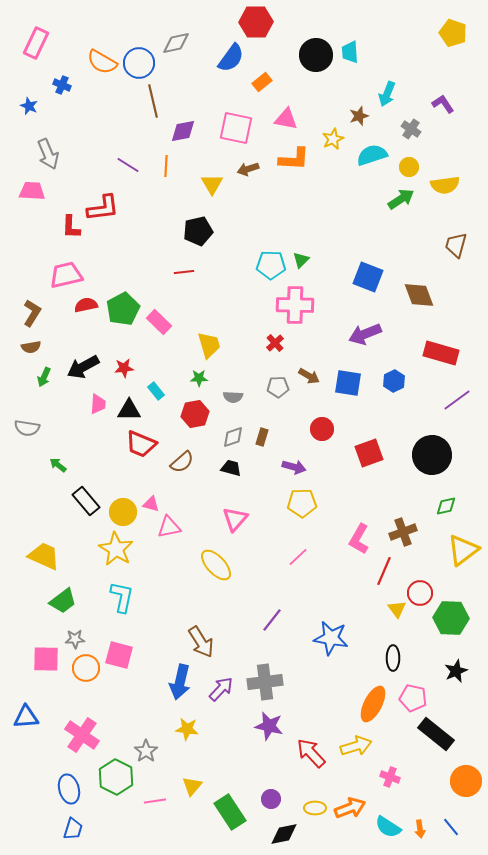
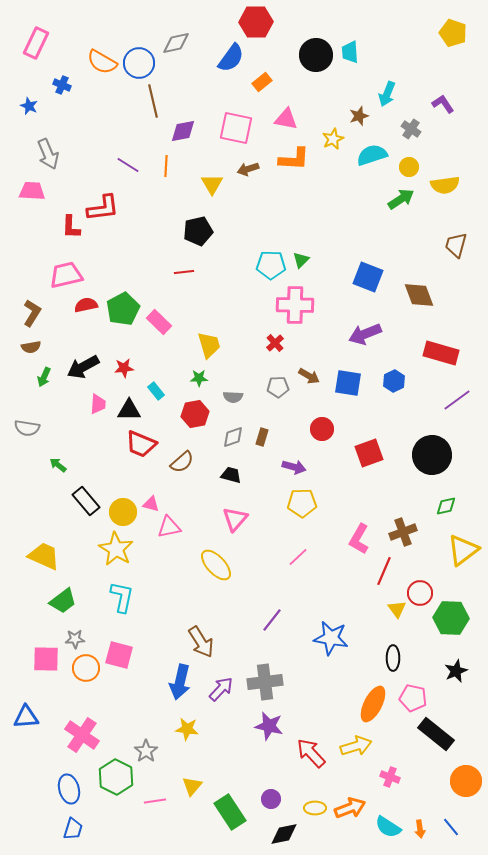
black trapezoid at (231, 468): moved 7 px down
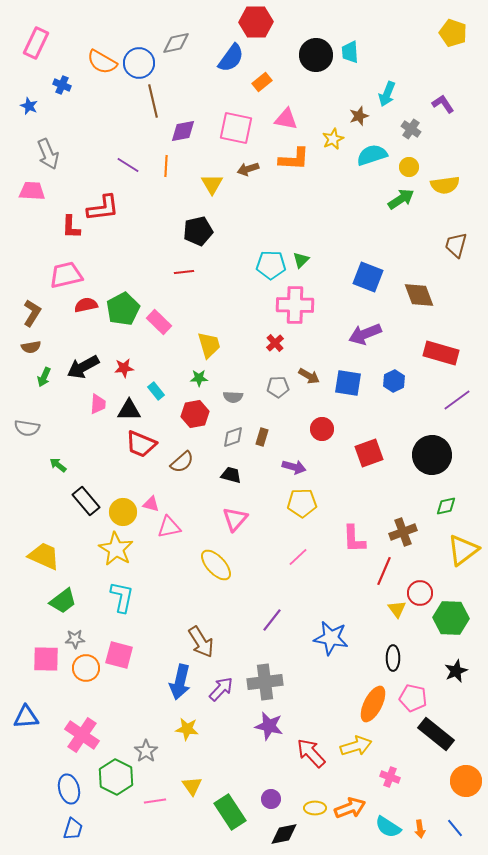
pink L-shape at (359, 539): moved 5 px left; rotated 32 degrees counterclockwise
yellow triangle at (192, 786): rotated 15 degrees counterclockwise
blue line at (451, 827): moved 4 px right, 1 px down
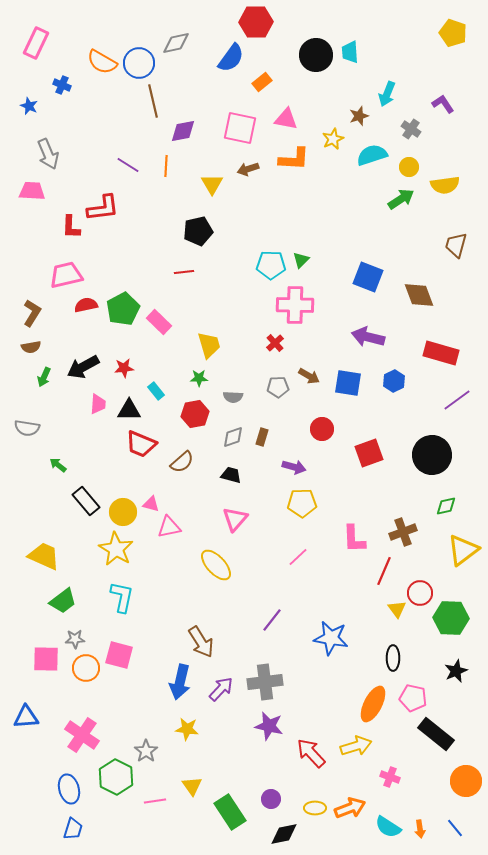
pink square at (236, 128): moved 4 px right
purple arrow at (365, 334): moved 3 px right, 3 px down; rotated 36 degrees clockwise
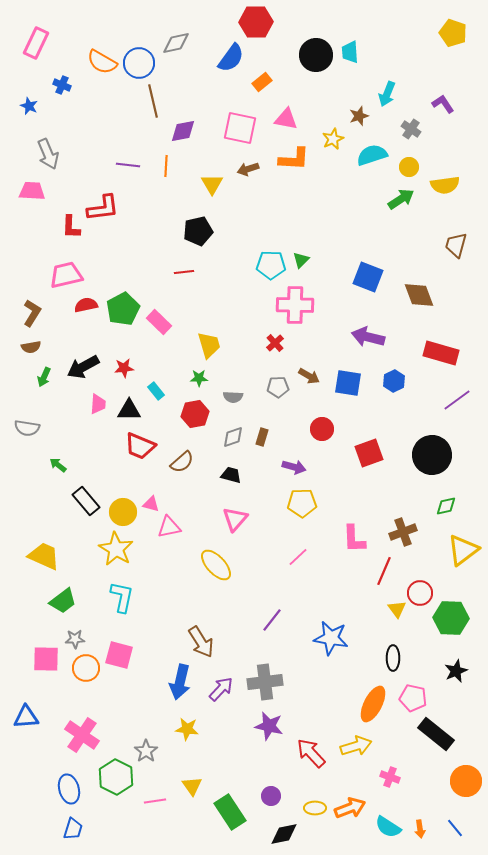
purple line at (128, 165): rotated 25 degrees counterclockwise
red trapezoid at (141, 444): moved 1 px left, 2 px down
purple circle at (271, 799): moved 3 px up
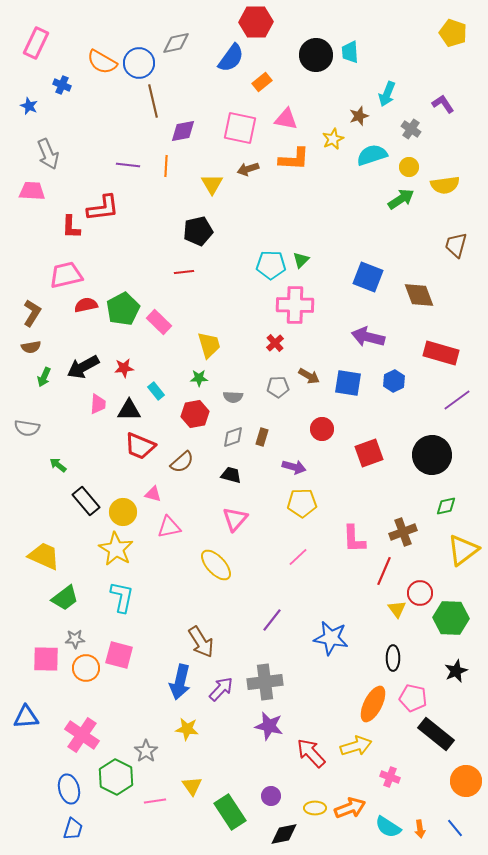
pink triangle at (151, 504): moved 2 px right, 10 px up
green trapezoid at (63, 601): moved 2 px right, 3 px up
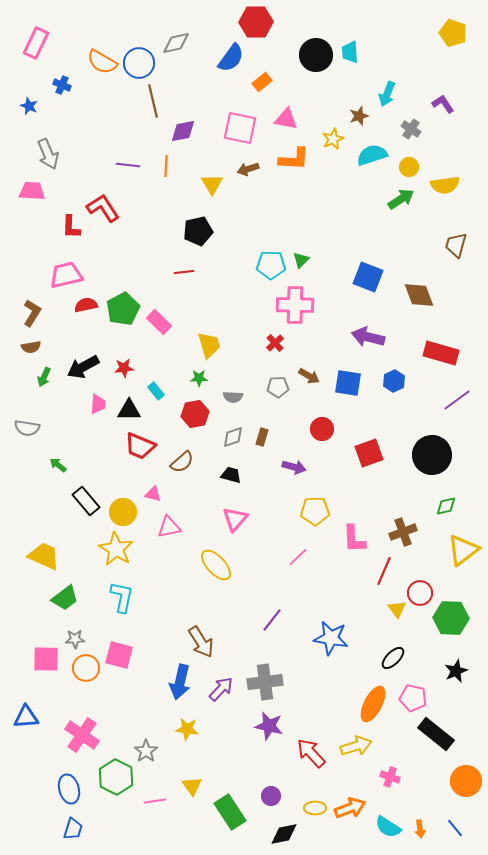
red L-shape at (103, 208): rotated 116 degrees counterclockwise
yellow pentagon at (302, 503): moved 13 px right, 8 px down
black ellipse at (393, 658): rotated 45 degrees clockwise
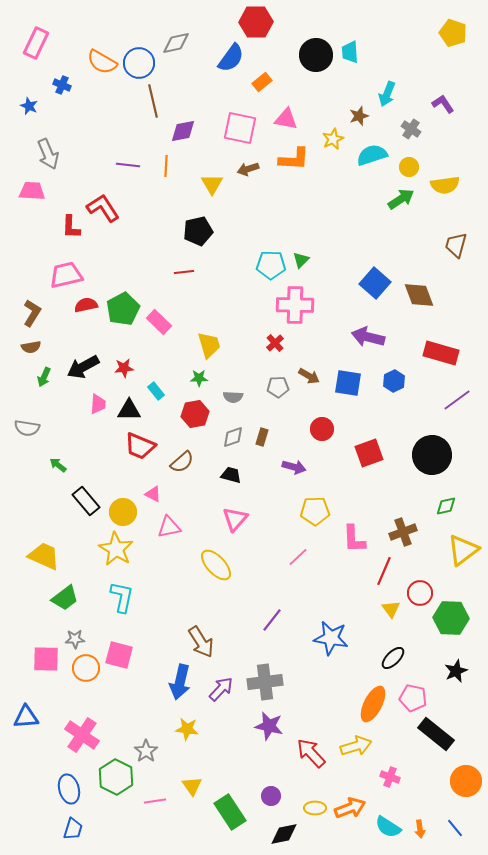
blue square at (368, 277): moved 7 px right, 6 px down; rotated 20 degrees clockwise
pink triangle at (153, 494): rotated 12 degrees clockwise
yellow triangle at (397, 609): moved 6 px left
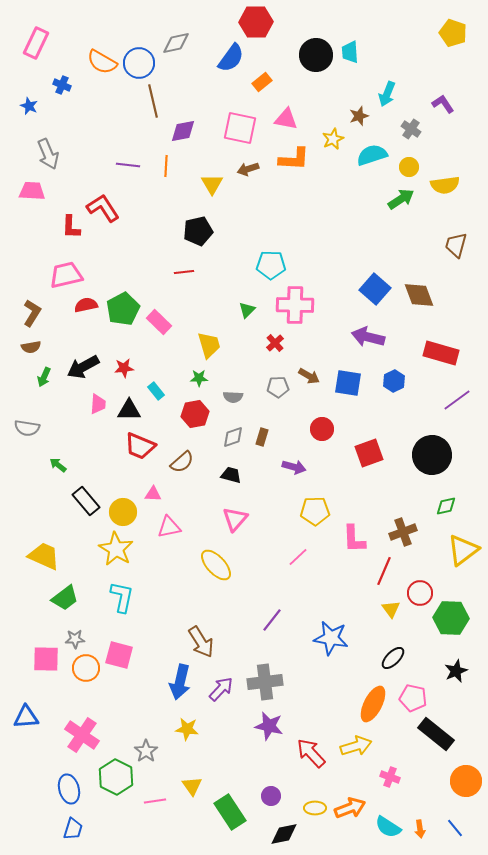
green triangle at (301, 260): moved 54 px left, 50 px down
blue square at (375, 283): moved 6 px down
pink triangle at (153, 494): rotated 24 degrees counterclockwise
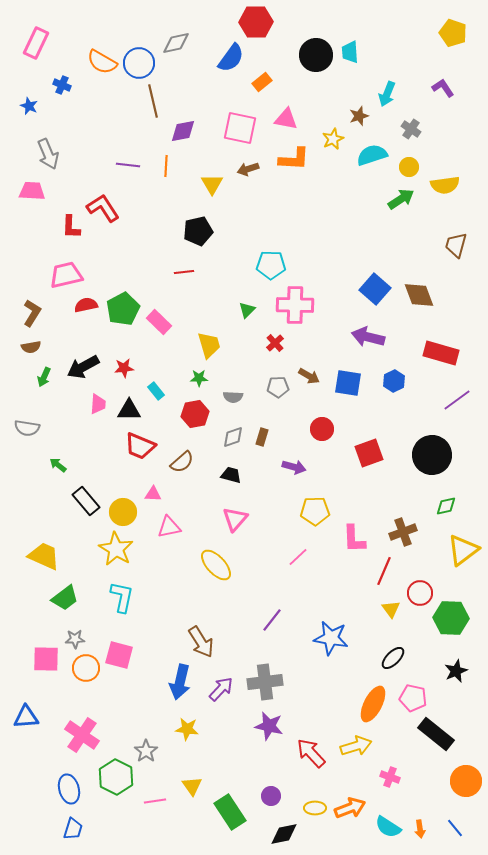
purple L-shape at (443, 104): moved 16 px up
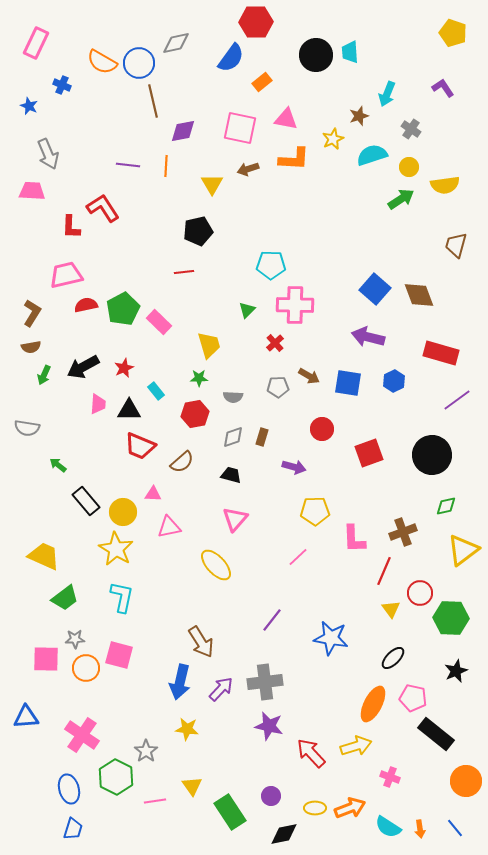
red star at (124, 368): rotated 18 degrees counterclockwise
green arrow at (44, 377): moved 2 px up
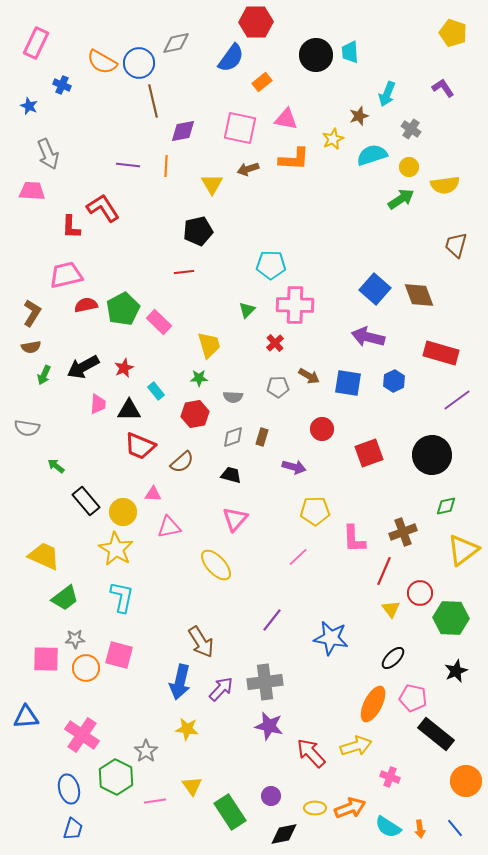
green arrow at (58, 465): moved 2 px left, 1 px down
